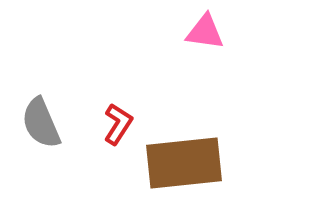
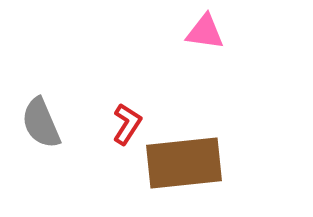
red L-shape: moved 9 px right
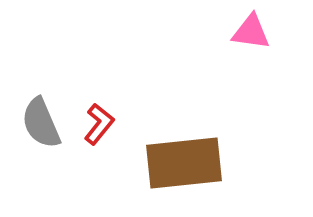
pink triangle: moved 46 px right
red L-shape: moved 28 px left; rotated 6 degrees clockwise
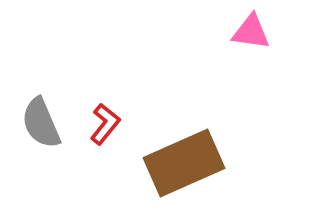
red L-shape: moved 6 px right
brown rectangle: rotated 18 degrees counterclockwise
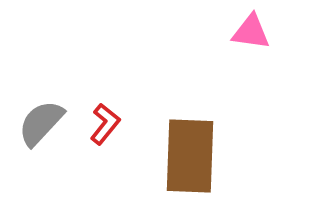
gray semicircle: rotated 66 degrees clockwise
brown rectangle: moved 6 px right, 7 px up; rotated 64 degrees counterclockwise
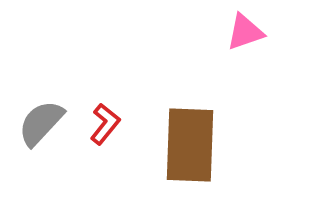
pink triangle: moved 6 px left; rotated 27 degrees counterclockwise
brown rectangle: moved 11 px up
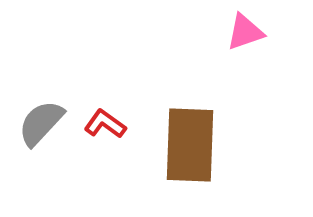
red L-shape: rotated 93 degrees counterclockwise
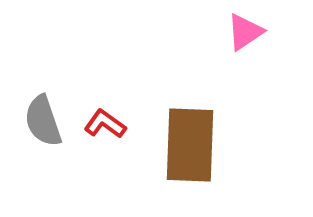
pink triangle: rotated 15 degrees counterclockwise
gray semicircle: moved 2 px right, 2 px up; rotated 62 degrees counterclockwise
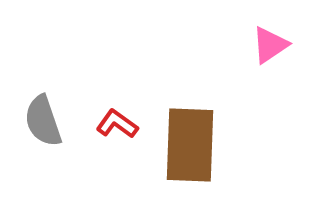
pink triangle: moved 25 px right, 13 px down
red L-shape: moved 12 px right
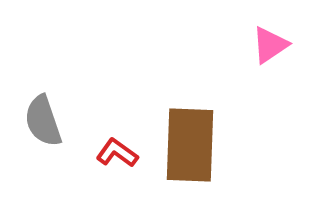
red L-shape: moved 29 px down
